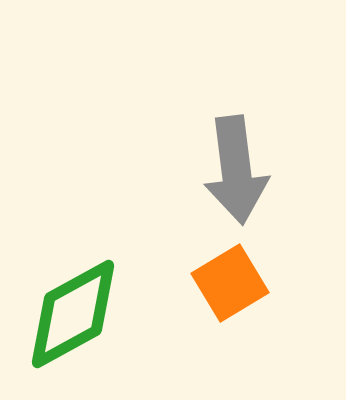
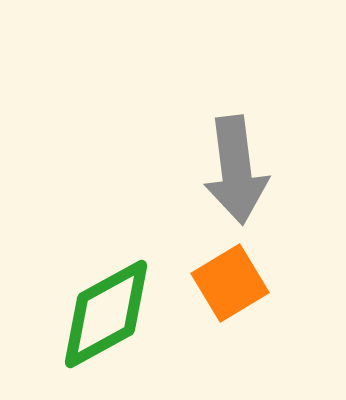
green diamond: moved 33 px right
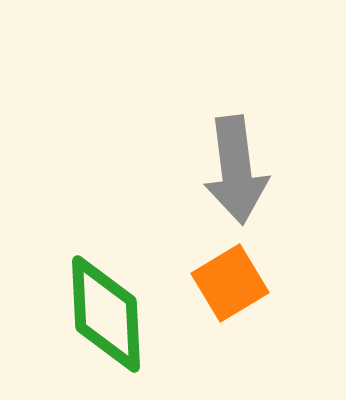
green diamond: rotated 64 degrees counterclockwise
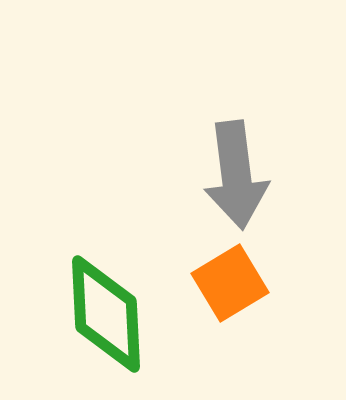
gray arrow: moved 5 px down
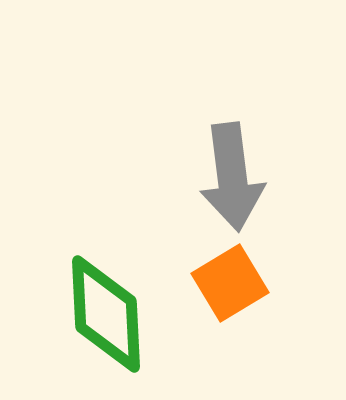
gray arrow: moved 4 px left, 2 px down
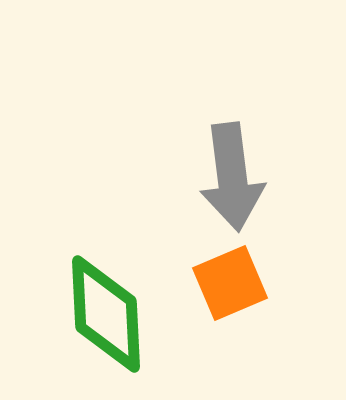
orange square: rotated 8 degrees clockwise
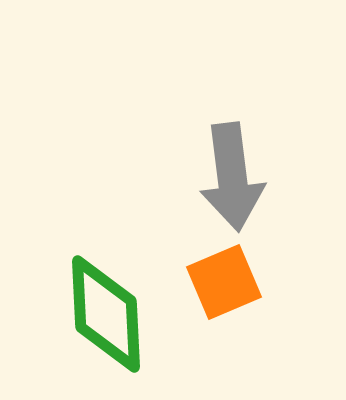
orange square: moved 6 px left, 1 px up
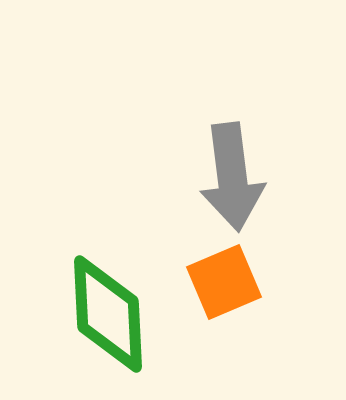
green diamond: moved 2 px right
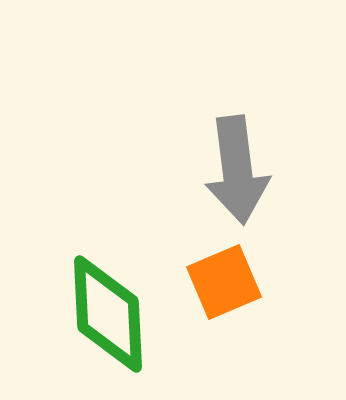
gray arrow: moved 5 px right, 7 px up
